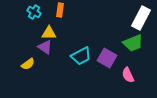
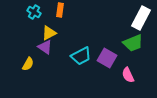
yellow triangle: rotated 28 degrees counterclockwise
yellow semicircle: rotated 24 degrees counterclockwise
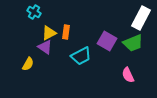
orange rectangle: moved 6 px right, 22 px down
purple square: moved 17 px up
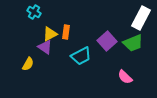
yellow triangle: moved 1 px right, 1 px down
purple square: rotated 18 degrees clockwise
pink semicircle: moved 3 px left, 2 px down; rotated 21 degrees counterclockwise
